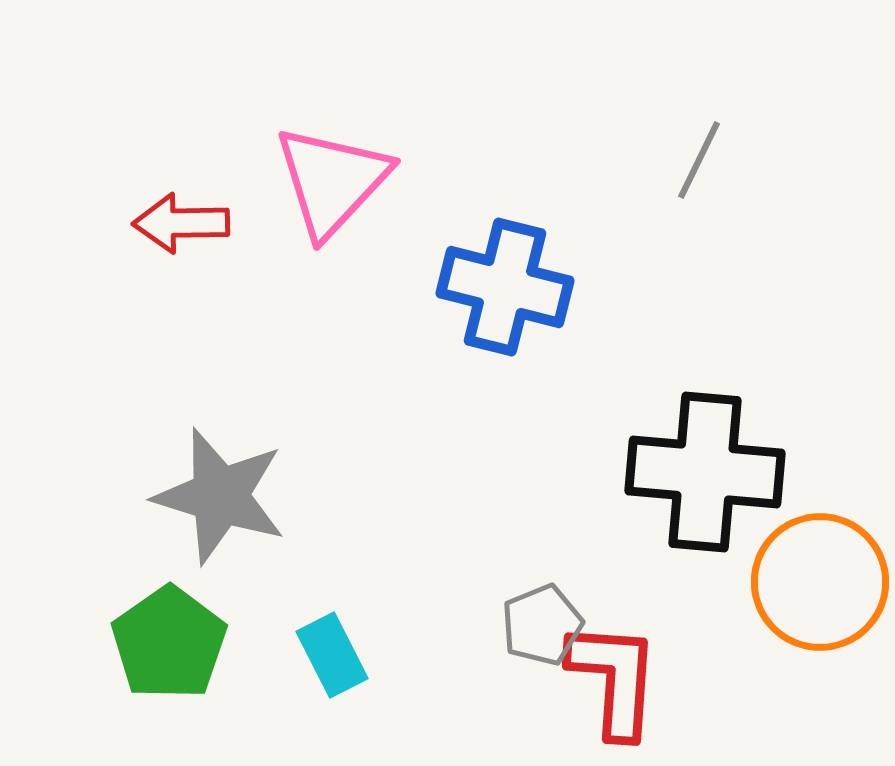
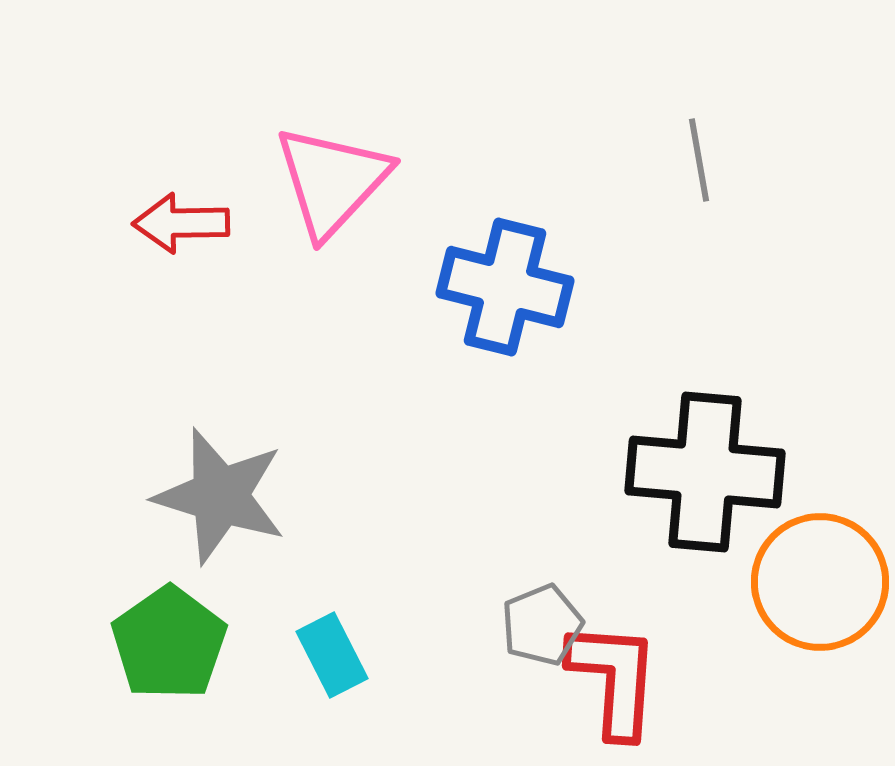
gray line: rotated 36 degrees counterclockwise
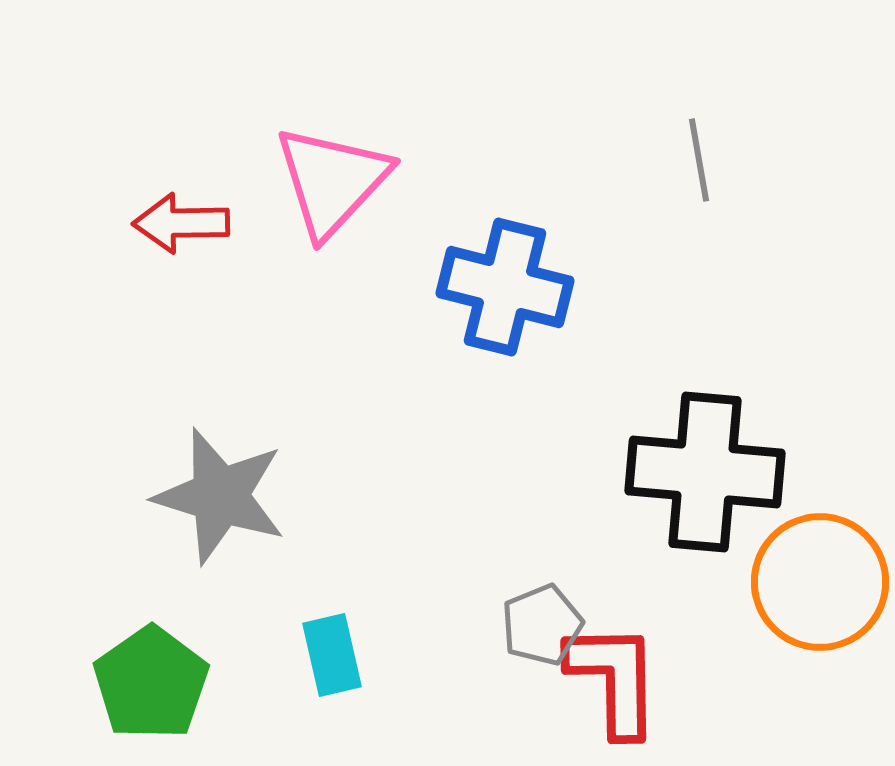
green pentagon: moved 18 px left, 40 px down
cyan rectangle: rotated 14 degrees clockwise
red L-shape: rotated 5 degrees counterclockwise
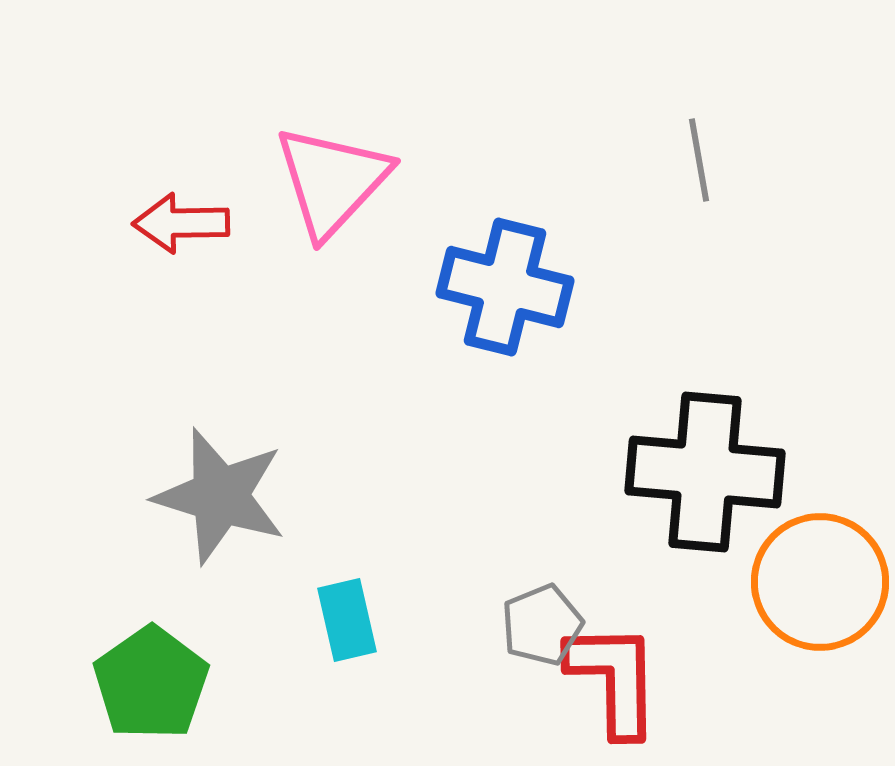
cyan rectangle: moved 15 px right, 35 px up
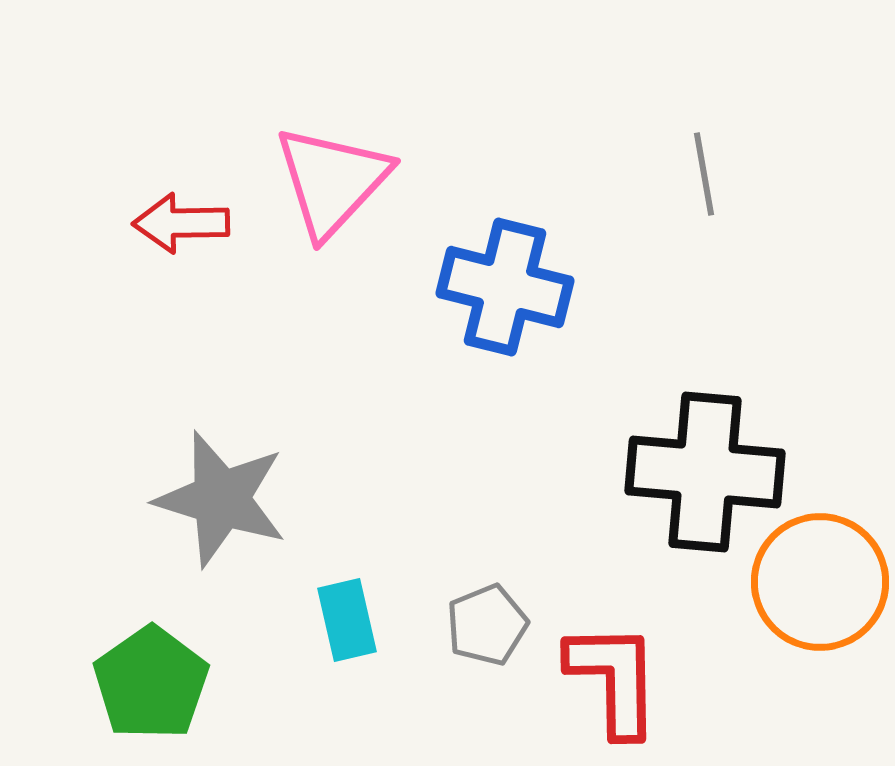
gray line: moved 5 px right, 14 px down
gray star: moved 1 px right, 3 px down
gray pentagon: moved 55 px left
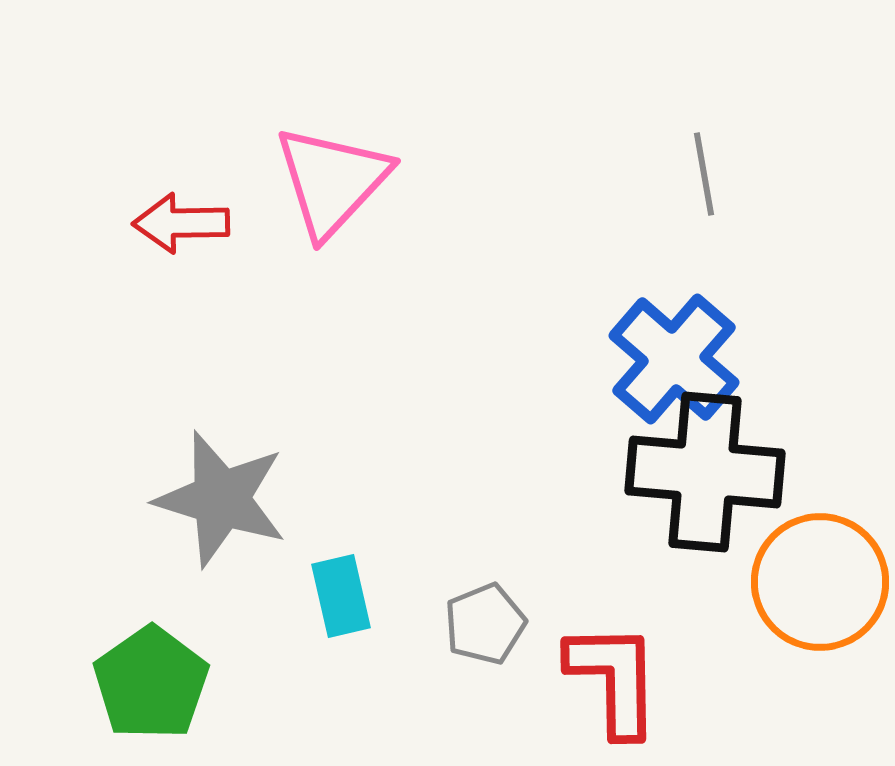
blue cross: moved 169 px right, 72 px down; rotated 27 degrees clockwise
cyan rectangle: moved 6 px left, 24 px up
gray pentagon: moved 2 px left, 1 px up
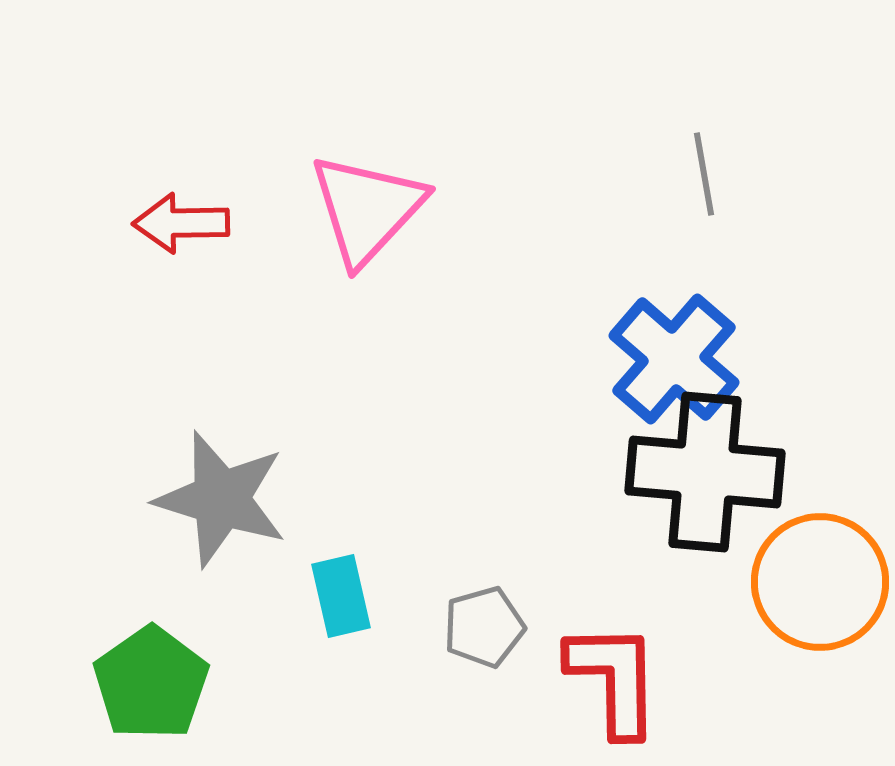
pink triangle: moved 35 px right, 28 px down
gray pentagon: moved 1 px left, 3 px down; rotated 6 degrees clockwise
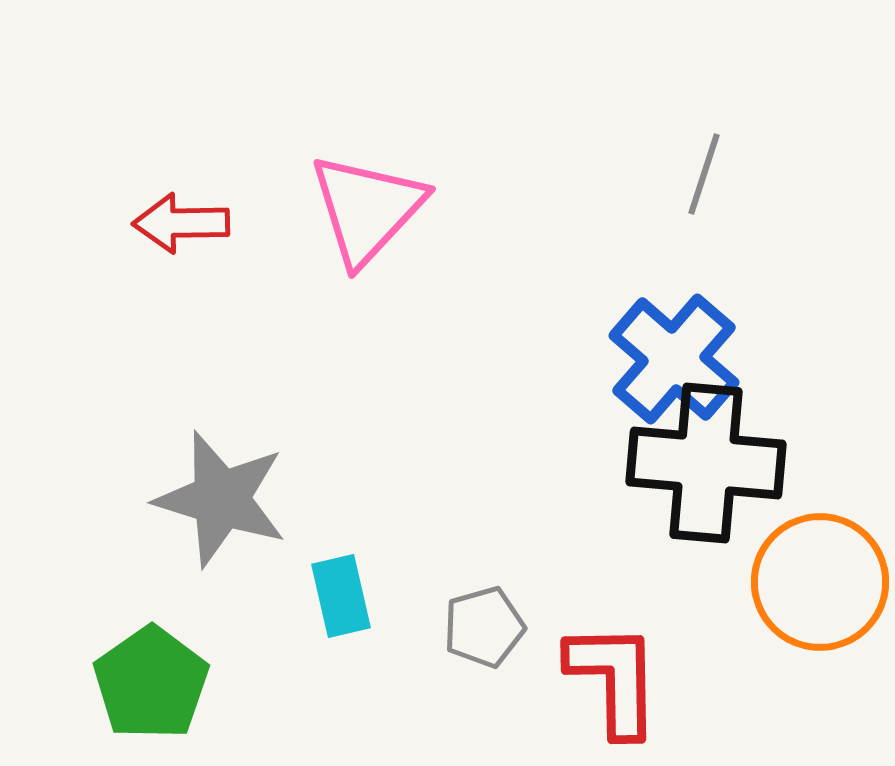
gray line: rotated 28 degrees clockwise
black cross: moved 1 px right, 9 px up
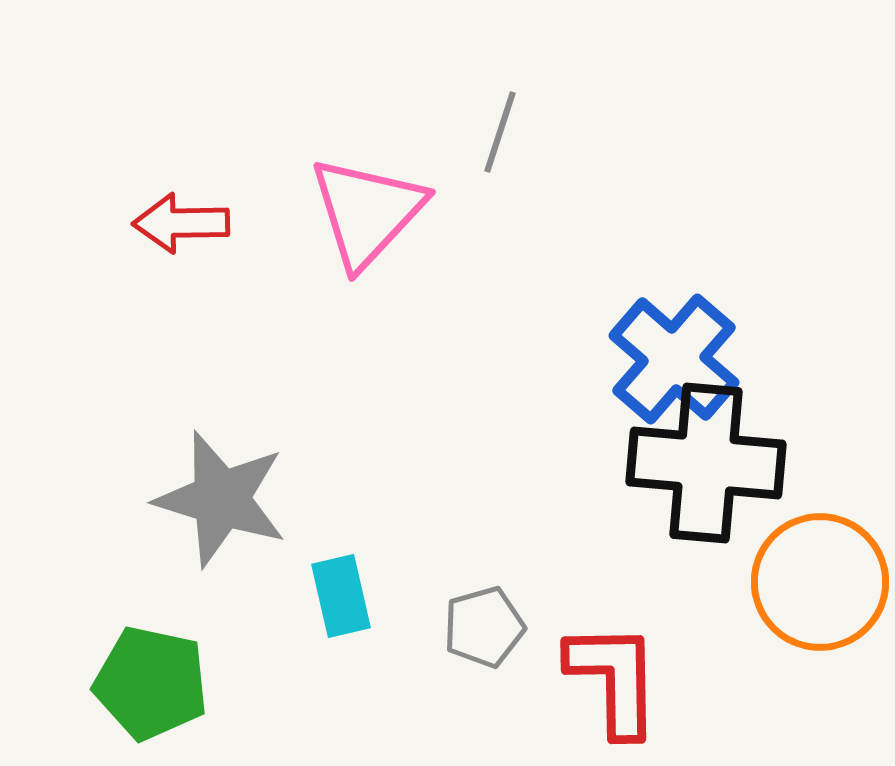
gray line: moved 204 px left, 42 px up
pink triangle: moved 3 px down
green pentagon: rotated 25 degrees counterclockwise
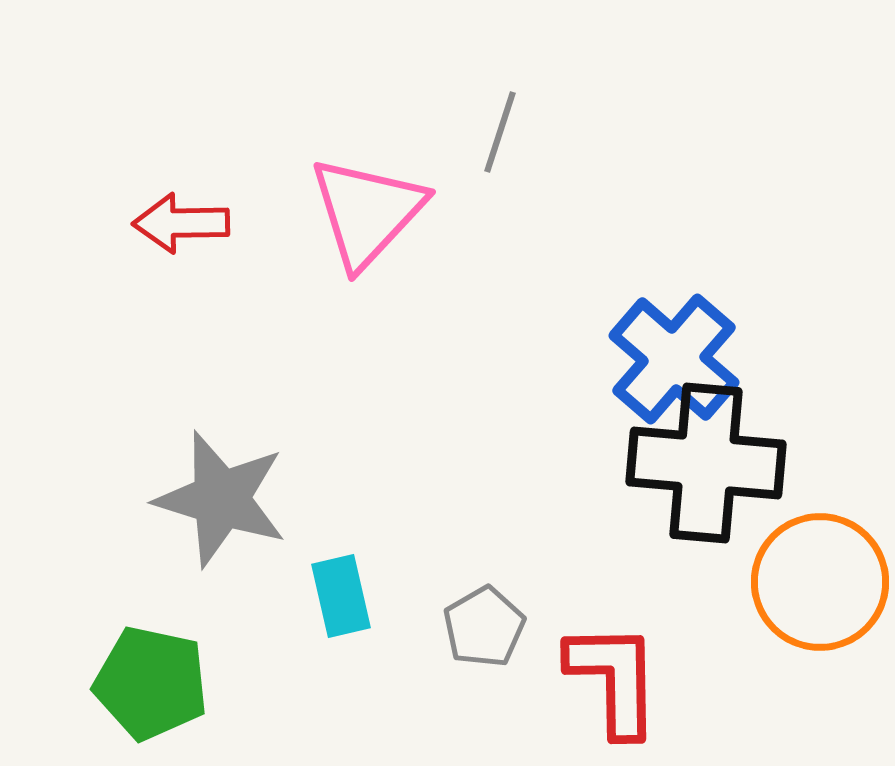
gray pentagon: rotated 14 degrees counterclockwise
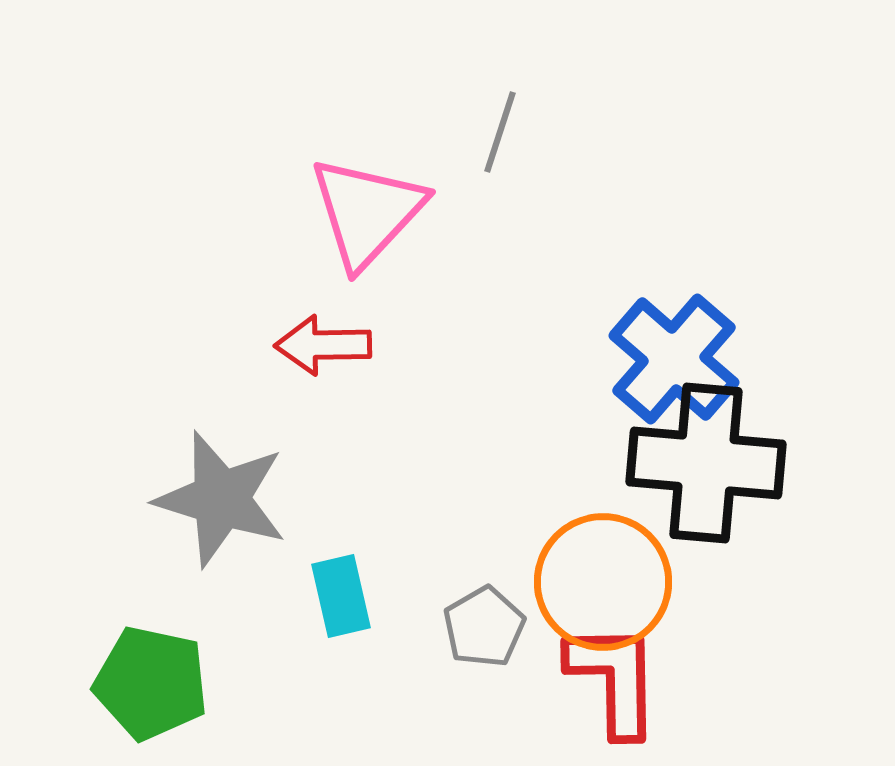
red arrow: moved 142 px right, 122 px down
orange circle: moved 217 px left
